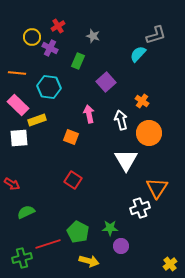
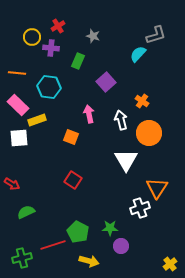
purple cross: moved 1 px right; rotated 21 degrees counterclockwise
red line: moved 5 px right, 1 px down
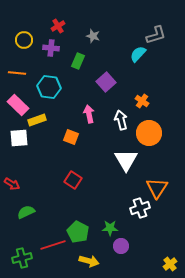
yellow circle: moved 8 px left, 3 px down
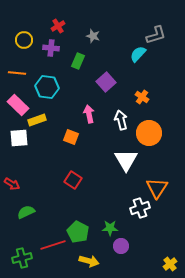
cyan hexagon: moved 2 px left
orange cross: moved 4 px up
